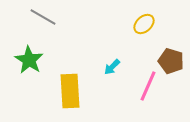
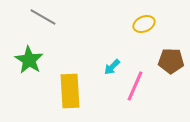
yellow ellipse: rotated 20 degrees clockwise
brown pentagon: rotated 15 degrees counterclockwise
pink line: moved 13 px left
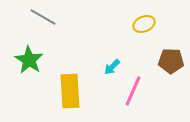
pink line: moved 2 px left, 5 px down
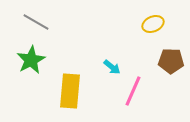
gray line: moved 7 px left, 5 px down
yellow ellipse: moved 9 px right
green star: moved 2 px right; rotated 12 degrees clockwise
cyan arrow: rotated 96 degrees counterclockwise
yellow rectangle: rotated 8 degrees clockwise
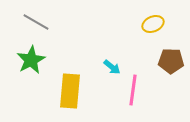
pink line: moved 1 px up; rotated 16 degrees counterclockwise
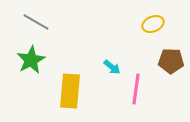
pink line: moved 3 px right, 1 px up
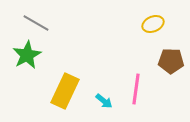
gray line: moved 1 px down
green star: moved 4 px left, 5 px up
cyan arrow: moved 8 px left, 34 px down
yellow rectangle: moved 5 px left; rotated 20 degrees clockwise
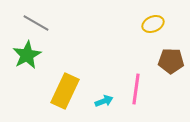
cyan arrow: rotated 60 degrees counterclockwise
